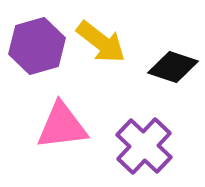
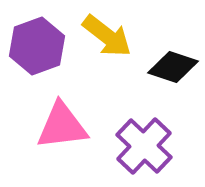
yellow arrow: moved 6 px right, 6 px up
purple hexagon: rotated 4 degrees counterclockwise
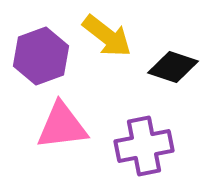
purple hexagon: moved 4 px right, 10 px down
purple cross: rotated 36 degrees clockwise
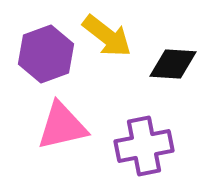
purple hexagon: moved 5 px right, 2 px up
black diamond: moved 3 px up; rotated 15 degrees counterclockwise
pink triangle: rotated 6 degrees counterclockwise
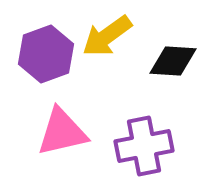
yellow arrow: rotated 106 degrees clockwise
black diamond: moved 3 px up
pink triangle: moved 6 px down
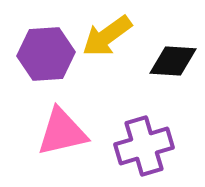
purple hexagon: rotated 16 degrees clockwise
purple cross: rotated 6 degrees counterclockwise
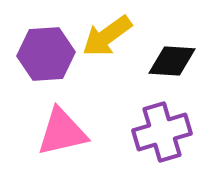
black diamond: moved 1 px left
purple cross: moved 18 px right, 14 px up
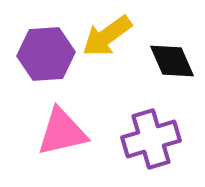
black diamond: rotated 63 degrees clockwise
purple cross: moved 11 px left, 7 px down
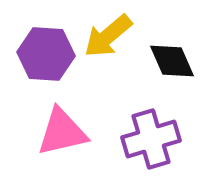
yellow arrow: moved 1 px right; rotated 4 degrees counterclockwise
purple hexagon: rotated 8 degrees clockwise
